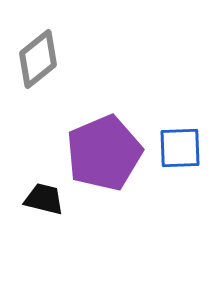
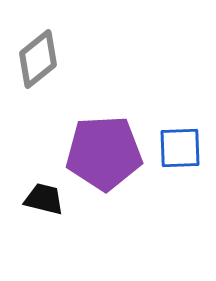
purple pentagon: rotated 20 degrees clockwise
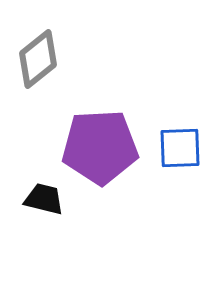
purple pentagon: moved 4 px left, 6 px up
